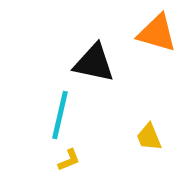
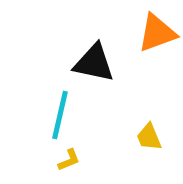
orange triangle: rotated 36 degrees counterclockwise
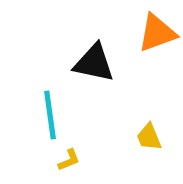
cyan line: moved 10 px left; rotated 21 degrees counterclockwise
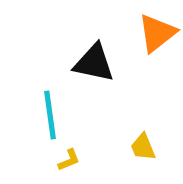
orange triangle: rotated 18 degrees counterclockwise
yellow trapezoid: moved 6 px left, 10 px down
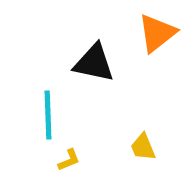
cyan line: moved 2 px left; rotated 6 degrees clockwise
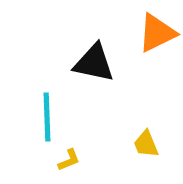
orange triangle: rotated 12 degrees clockwise
cyan line: moved 1 px left, 2 px down
yellow trapezoid: moved 3 px right, 3 px up
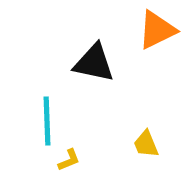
orange triangle: moved 3 px up
cyan line: moved 4 px down
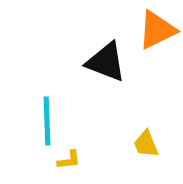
black triangle: moved 12 px right, 1 px up; rotated 9 degrees clockwise
yellow L-shape: rotated 15 degrees clockwise
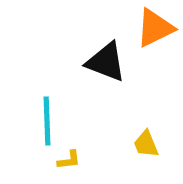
orange triangle: moved 2 px left, 2 px up
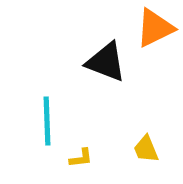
yellow trapezoid: moved 5 px down
yellow L-shape: moved 12 px right, 2 px up
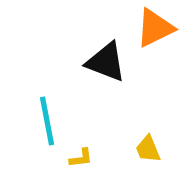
cyan line: rotated 9 degrees counterclockwise
yellow trapezoid: moved 2 px right
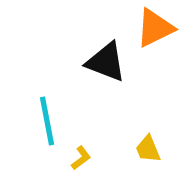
yellow L-shape: rotated 30 degrees counterclockwise
